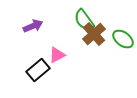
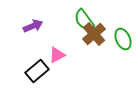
green ellipse: rotated 30 degrees clockwise
black rectangle: moved 1 px left, 1 px down
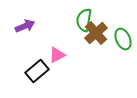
green semicircle: rotated 45 degrees clockwise
purple arrow: moved 8 px left
brown cross: moved 2 px right, 1 px up
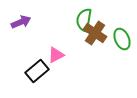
purple arrow: moved 4 px left, 4 px up
brown cross: moved 1 px left; rotated 15 degrees counterclockwise
green ellipse: moved 1 px left
pink triangle: moved 1 px left
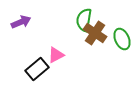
black rectangle: moved 2 px up
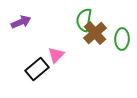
brown cross: rotated 15 degrees clockwise
green ellipse: rotated 25 degrees clockwise
pink triangle: rotated 18 degrees counterclockwise
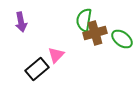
purple arrow: rotated 102 degrees clockwise
brown cross: rotated 25 degrees clockwise
green ellipse: rotated 55 degrees counterclockwise
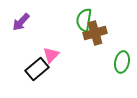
purple arrow: rotated 54 degrees clockwise
green ellipse: moved 23 px down; rotated 65 degrees clockwise
pink triangle: moved 5 px left
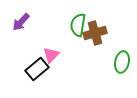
green semicircle: moved 6 px left, 5 px down
